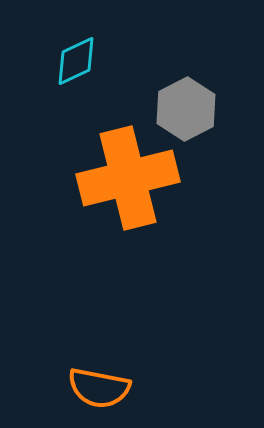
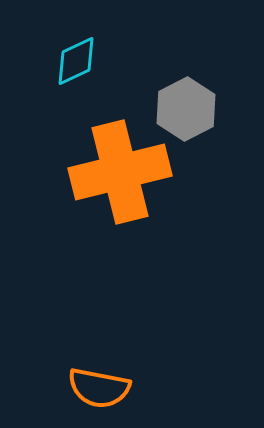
orange cross: moved 8 px left, 6 px up
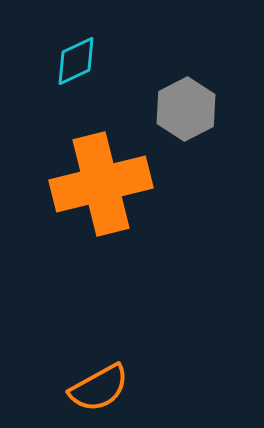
orange cross: moved 19 px left, 12 px down
orange semicircle: rotated 40 degrees counterclockwise
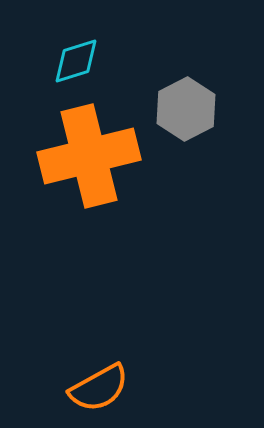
cyan diamond: rotated 8 degrees clockwise
orange cross: moved 12 px left, 28 px up
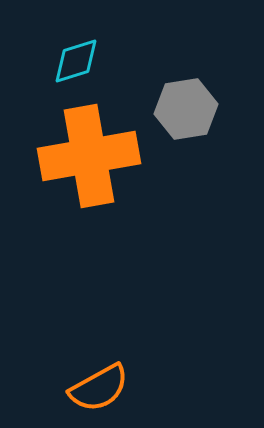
gray hexagon: rotated 18 degrees clockwise
orange cross: rotated 4 degrees clockwise
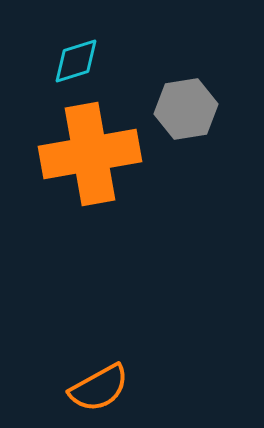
orange cross: moved 1 px right, 2 px up
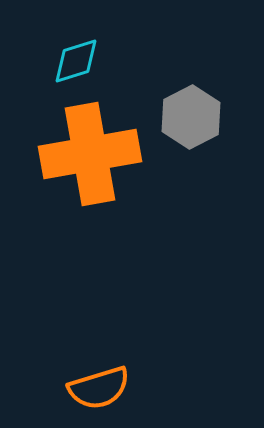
gray hexagon: moved 5 px right, 8 px down; rotated 18 degrees counterclockwise
orange semicircle: rotated 12 degrees clockwise
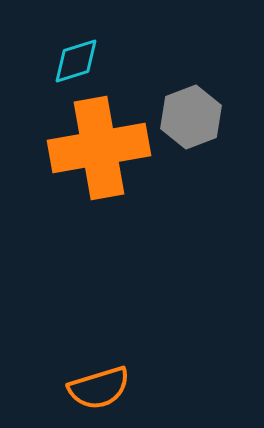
gray hexagon: rotated 6 degrees clockwise
orange cross: moved 9 px right, 6 px up
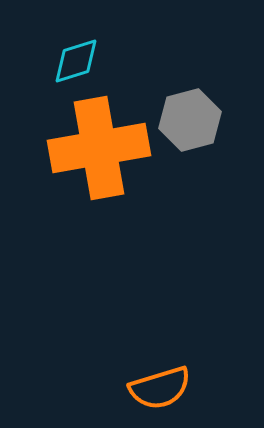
gray hexagon: moved 1 px left, 3 px down; rotated 6 degrees clockwise
orange semicircle: moved 61 px right
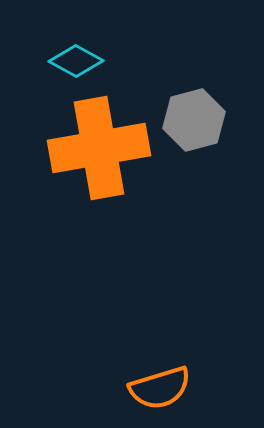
cyan diamond: rotated 46 degrees clockwise
gray hexagon: moved 4 px right
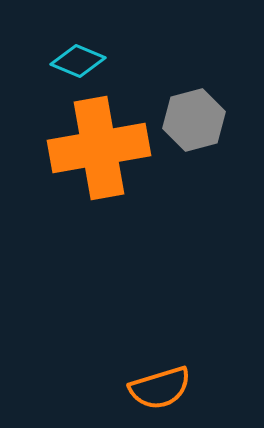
cyan diamond: moved 2 px right; rotated 6 degrees counterclockwise
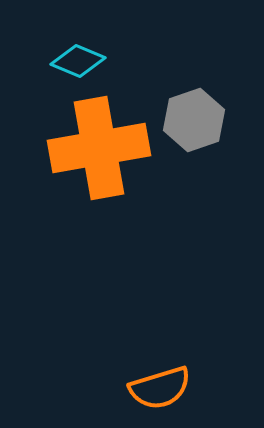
gray hexagon: rotated 4 degrees counterclockwise
